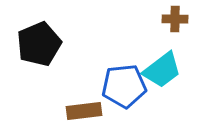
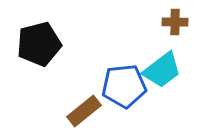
brown cross: moved 3 px down
black pentagon: rotated 9 degrees clockwise
brown rectangle: rotated 32 degrees counterclockwise
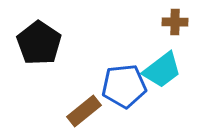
black pentagon: moved 1 px up; rotated 24 degrees counterclockwise
